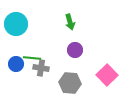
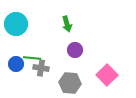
green arrow: moved 3 px left, 2 px down
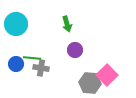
gray hexagon: moved 20 px right
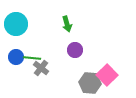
blue circle: moved 7 px up
gray cross: rotated 28 degrees clockwise
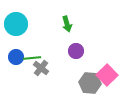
purple circle: moved 1 px right, 1 px down
green line: rotated 12 degrees counterclockwise
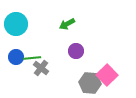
green arrow: rotated 77 degrees clockwise
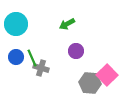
green line: rotated 72 degrees clockwise
gray cross: rotated 21 degrees counterclockwise
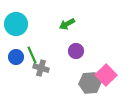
green line: moved 3 px up
pink square: moved 1 px left
gray hexagon: rotated 10 degrees counterclockwise
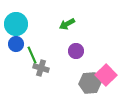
blue circle: moved 13 px up
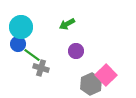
cyan circle: moved 5 px right, 3 px down
blue circle: moved 2 px right
green line: rotated 30 degrees counterclockwise
gray hexagon: moved 1 px right, 1 px down; rotated 20 degrees counterclockwise
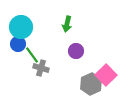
green arrow: rotated 49 degrees counterclockwise
green line: rotated 18 degrees clockwise
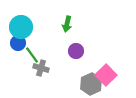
blue circle: moved 1 px up
